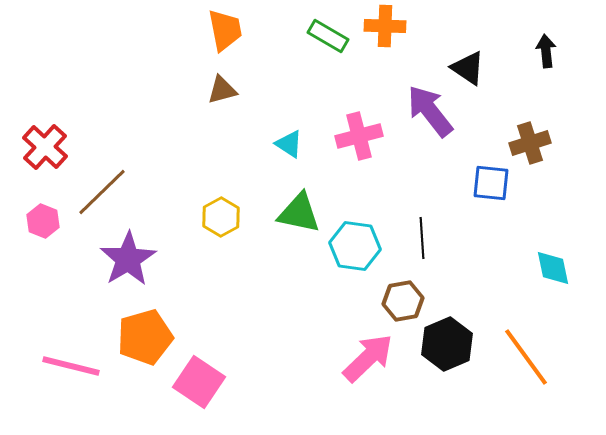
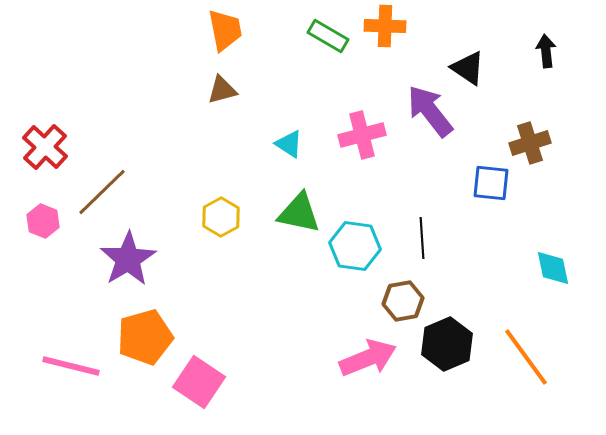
pink cross: moved 3 px right, 1 px up
pink arrow: rotated 22 degrees clockwise
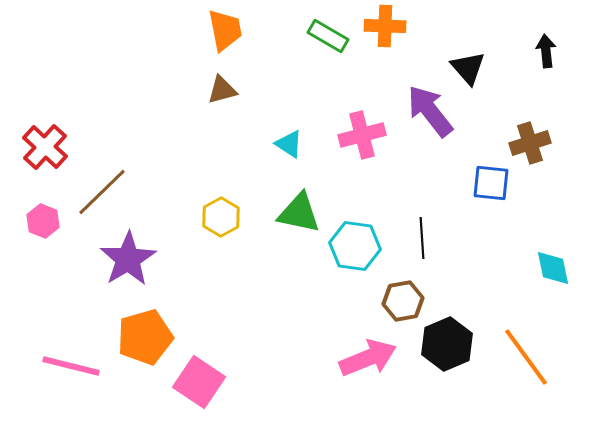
black triangle: rotated 15 degrees clockwise
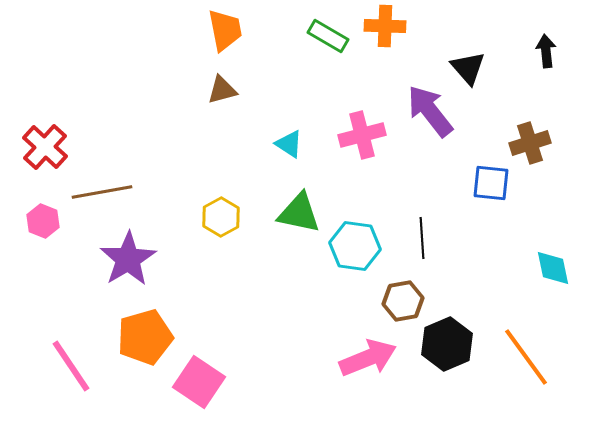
brown line: rotated 34 degrees clockwise
pink line: rotated 42 degrees clockwise
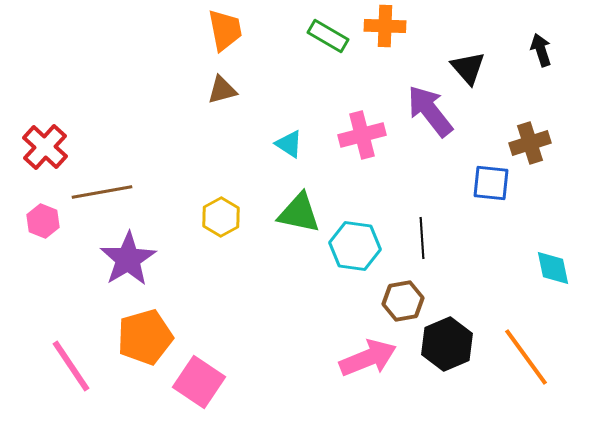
black arrow: moved 5 px left, 1 px up; rotated 12 degrees counterclockwise
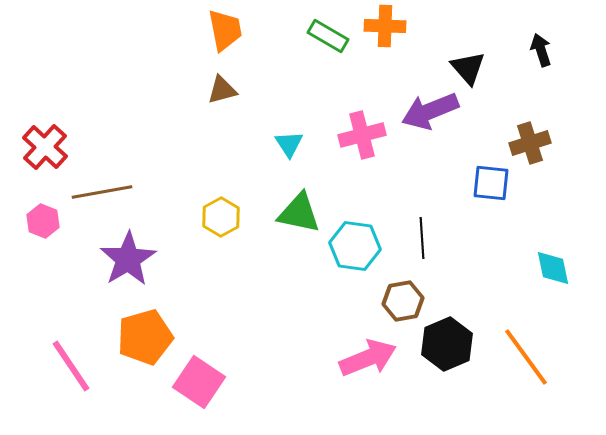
purple arrow: rotated 74 degrees counterclockwise
cyan triangle: rotated 24 degrees clockwise
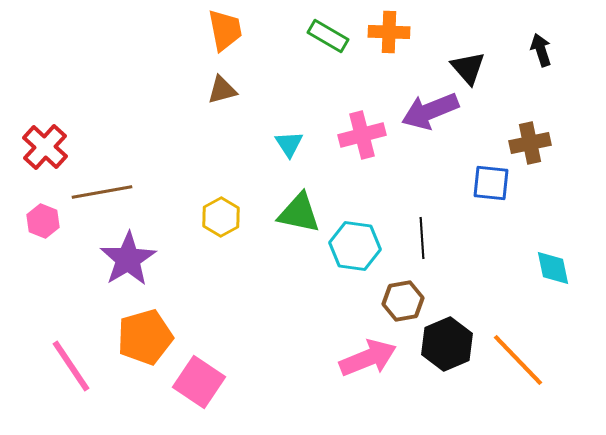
orange cross: moved 4 px right, 6 px down
brown cross: rotated 6 degrees clockwise
orange line: moved 8 px left, 3 px down; rotated 8 degrees counterclockwise
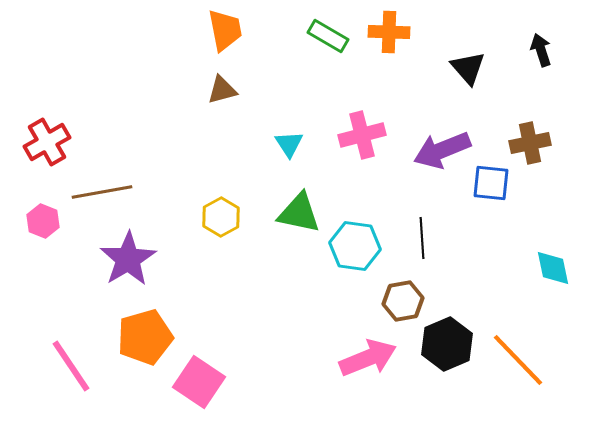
purple arrow: moved 12 px right, 39 px down
red cross: moved 2 px right, 5 px up; rotated 18 degrees clockwise
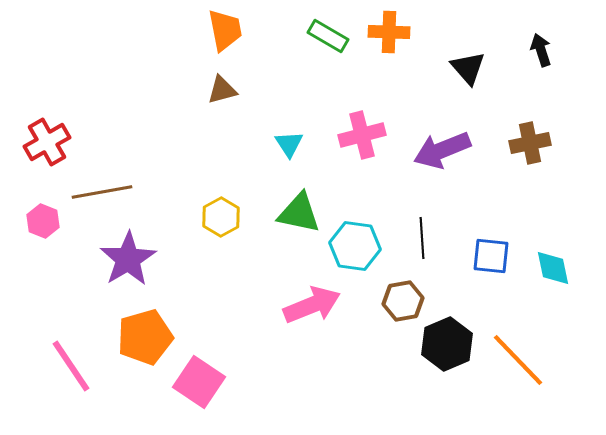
blue square: moved 73 px down
pink arrow: moved 56 px left, 53 px up
